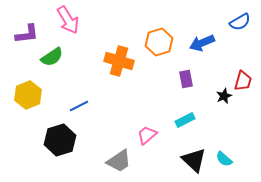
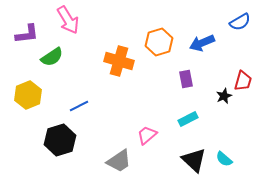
cyan rectangle: moved 3 px right, 1 px up
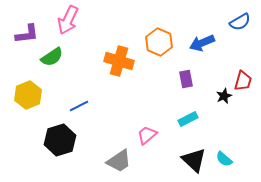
pink arrow: rotated 56 degrees clockwise
orange hexagon: rotated 20 degrees counterclockwise
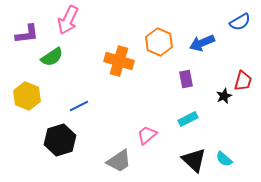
yellow hexagon: moved 1 px left, 1 px down; rotated 16 degrees counterclockwise
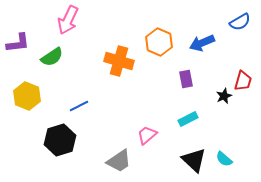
purple L-shape: moved 9 px left, 9 px down
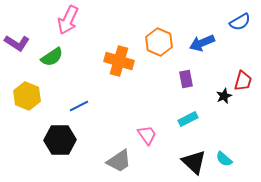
purple L-shape: moved 1 px left; rotated 40 degrees clockwise
pink trapezoid: rotated 95 degrees clockwise
black hexagon: rotated 16 degrees clockwise
black triangle: moved 2 px down
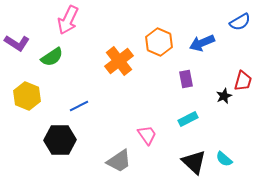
orange cross: rotated 36 degrees clockwise
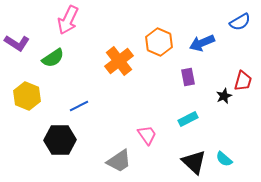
green semicircle: moved 1 px right, 1 px down
purple rectangle: moved 2 px right, 2 px up
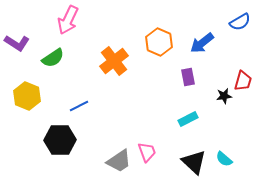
blue arrow: rotated 15 degrees counterclockwise
orange cross: moved 5 px left
black star: rotated 14 degrees clockwise
pink trapezoid: moved 17 px down; rotated 15 degrees clockwise
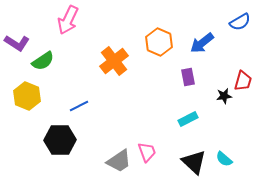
green semicircle: moved 10 px left, 3 px down
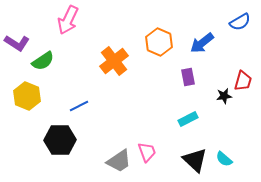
black triangle: moved 1 px right, 2 px up
